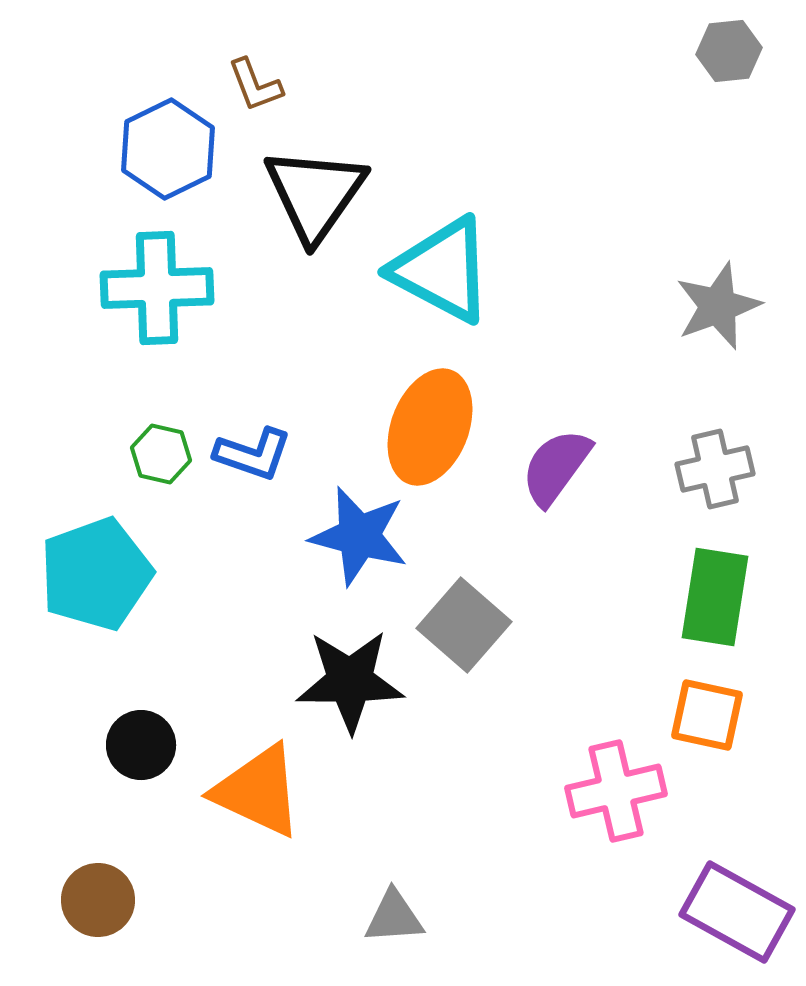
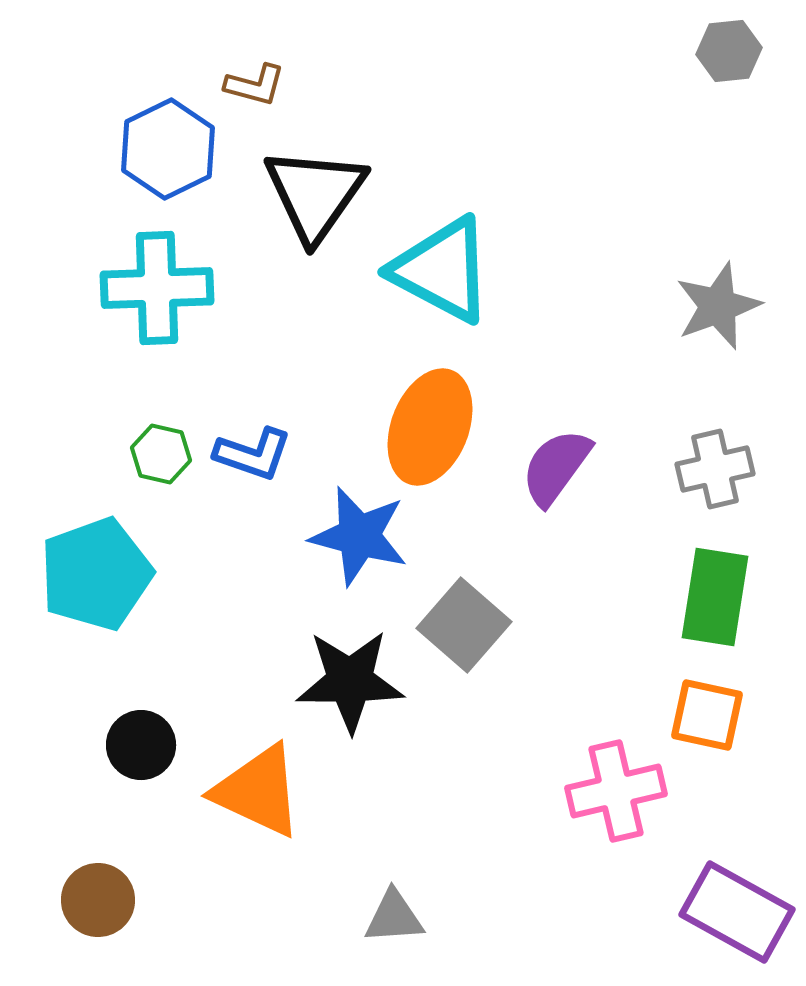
brown L-shape: rotated 54 degrees counterclockwise
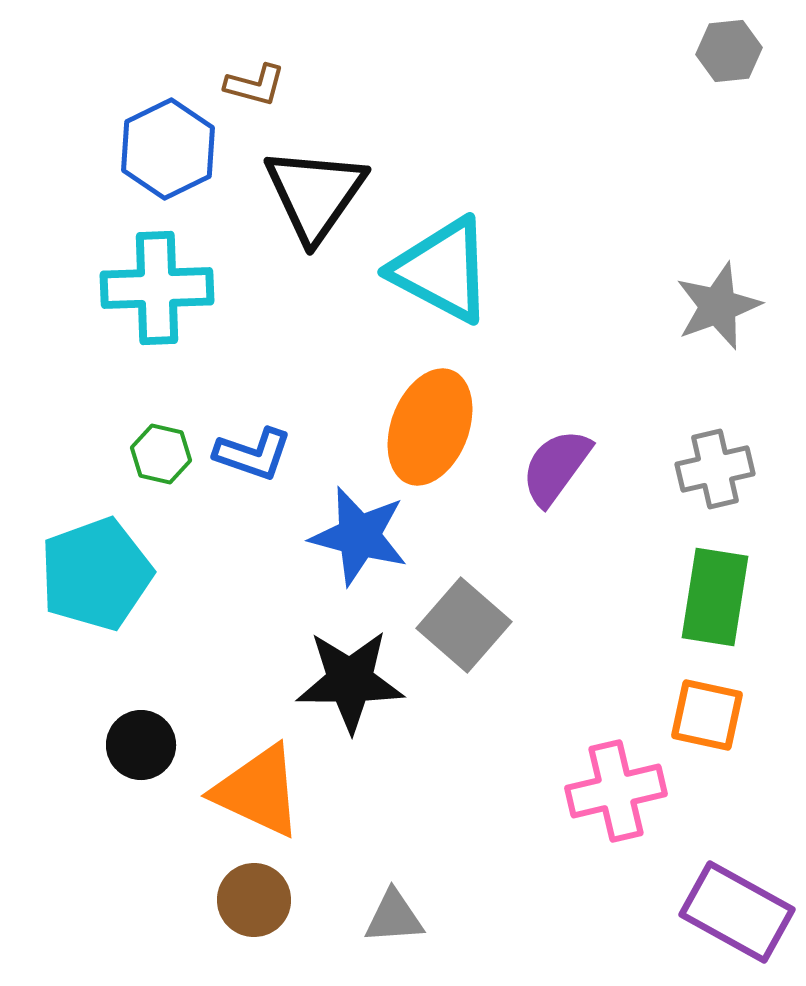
brown circle: moved 156 px right
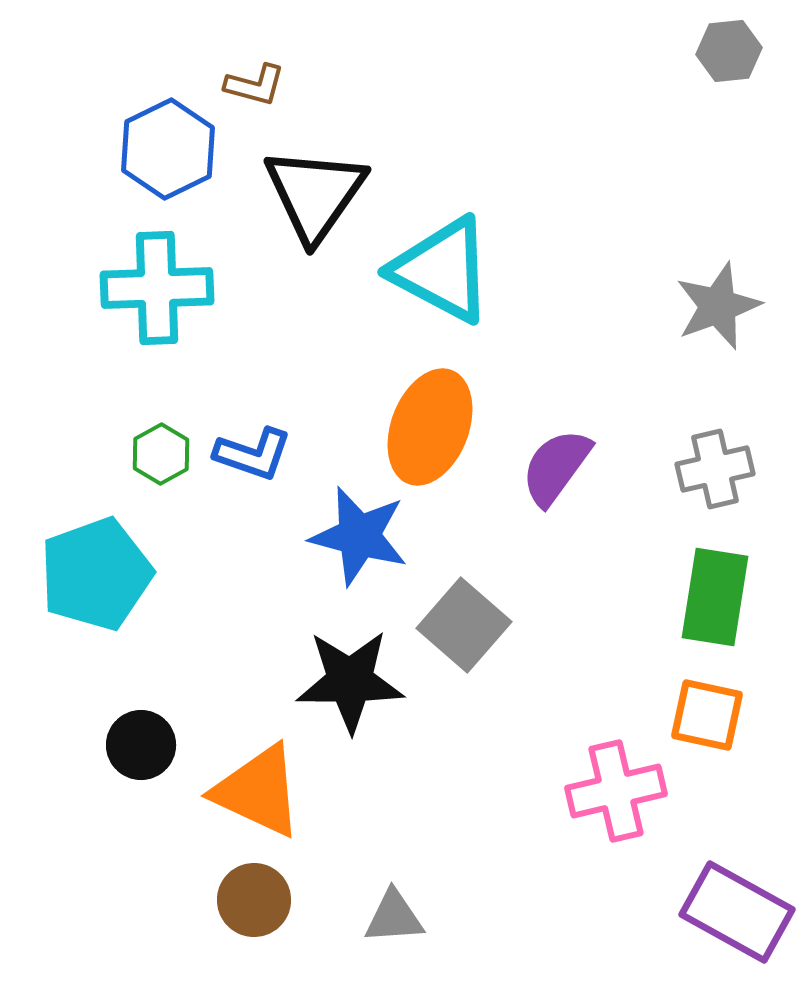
green hexagon: rotated 18 degrees clockwise
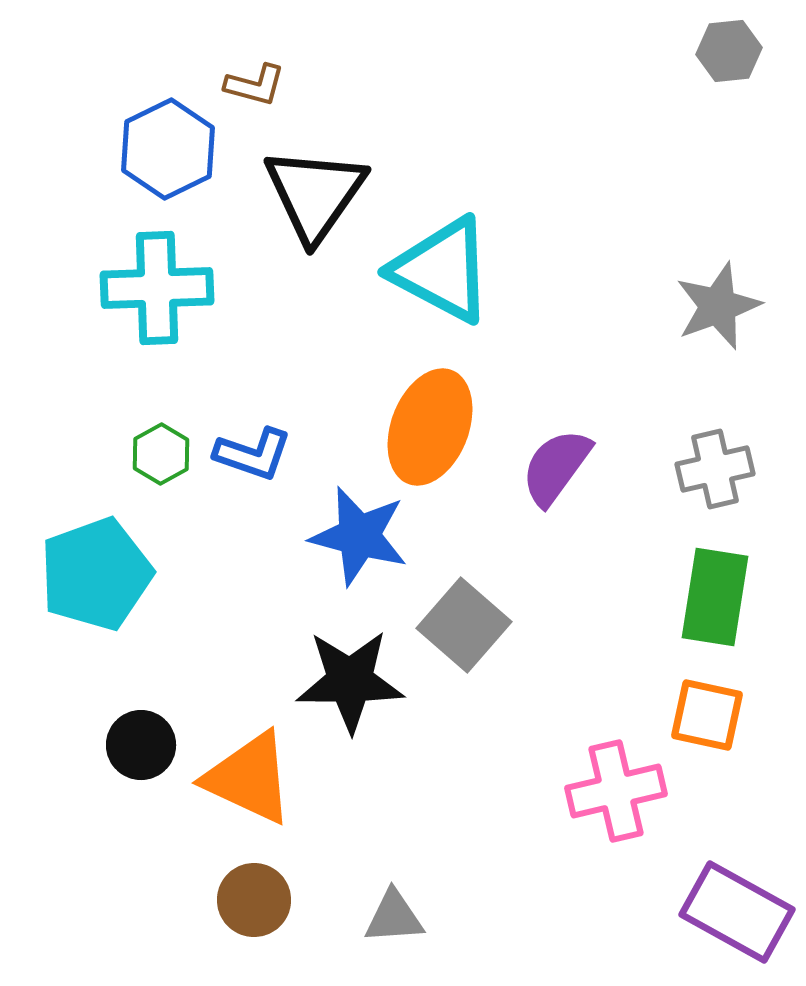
orange triangle: moved 9 px left, 13 px up
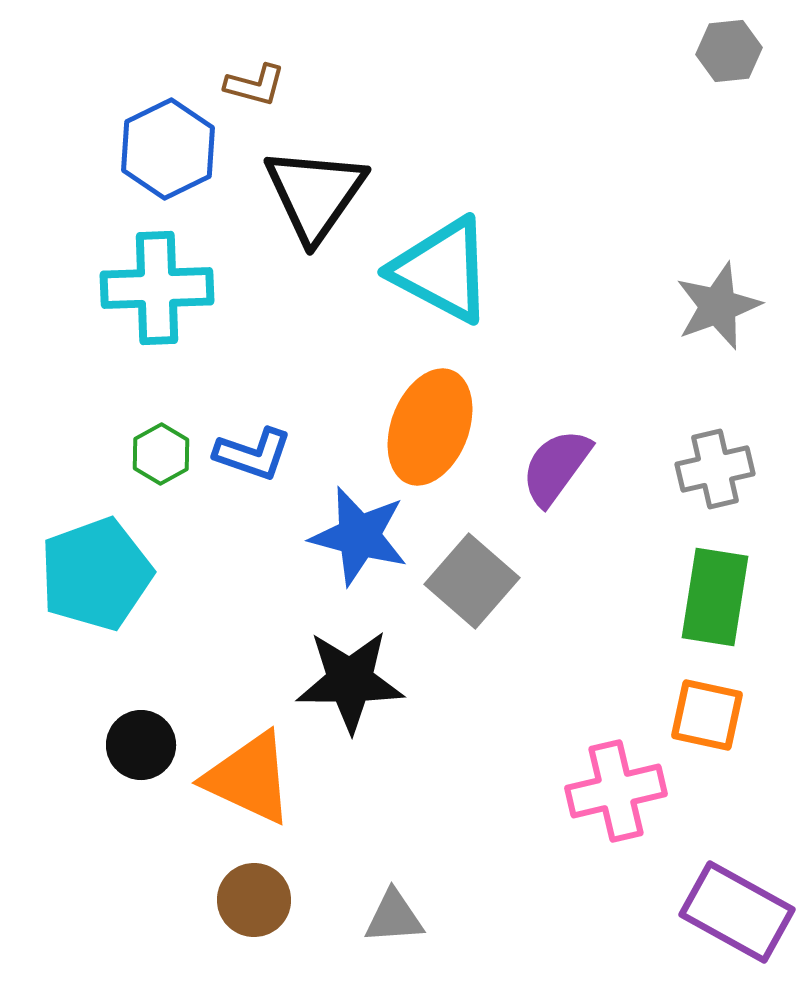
gray square: moved 8 px right, 44 px up
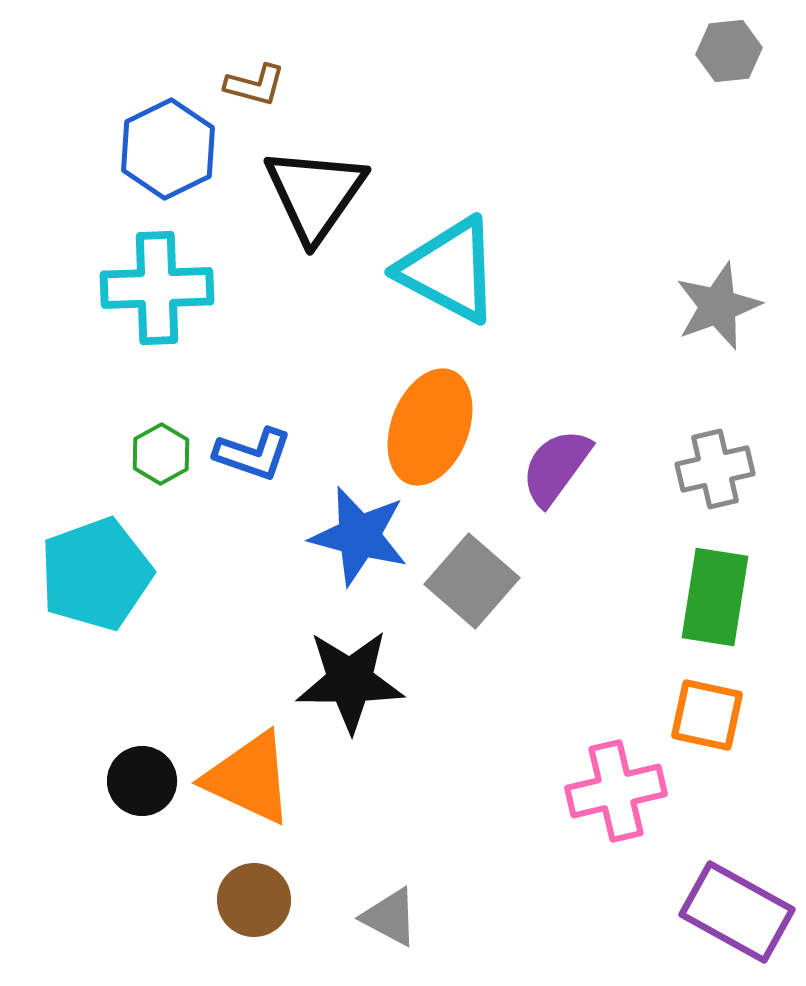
cyan triangle: moved 7 px right
black circle: moved 1 px right, 36 px down
gray triangle: moved 4 px left; rotated 32 degrees clockwise
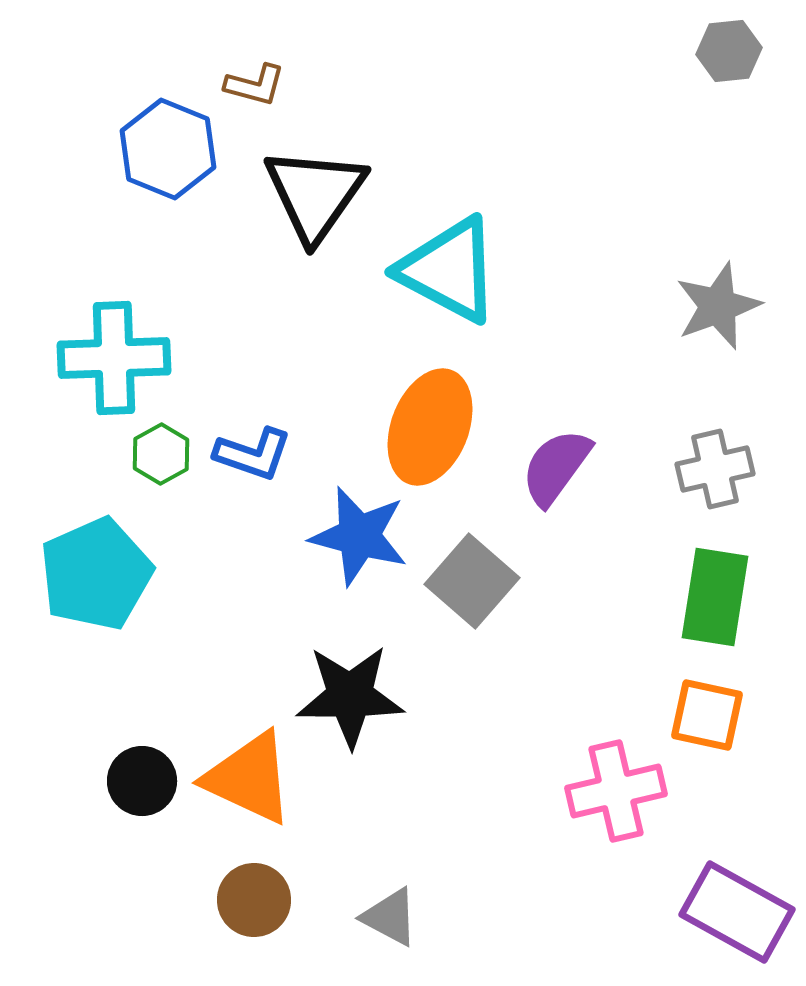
blue hexagon: rotated 12 degrees counterclockwise
cyan cross: moved 43 px left, 70 px down
cyan pentagon: rotated 4 degrees counterclockwise
black star: moved 15 px down
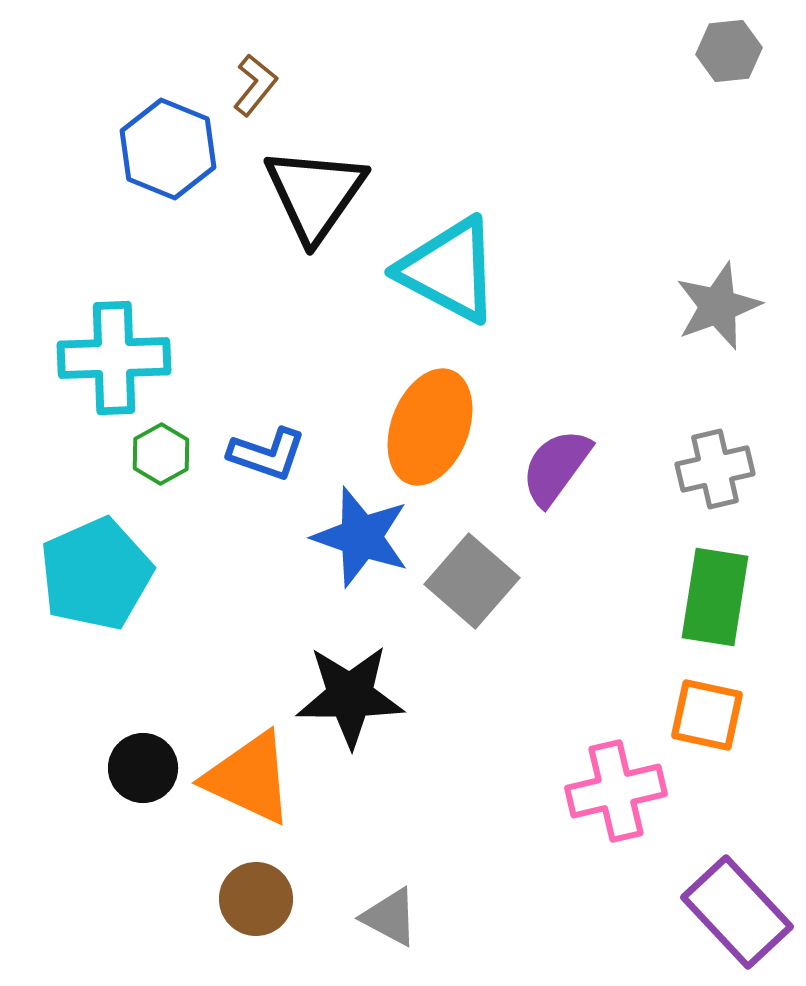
brown L-shape: rotated 66 degrees counterclockwise
blue L-shape: moved 14 px right
blue star: moved 2 px right, 1 px down; rotated 4 degrees clockwise
black circle: moved 1 px right, 13 px up
brown circle: moved 2 px right, 1 px up
purple rectangle: rotated 18 degrees clockwise
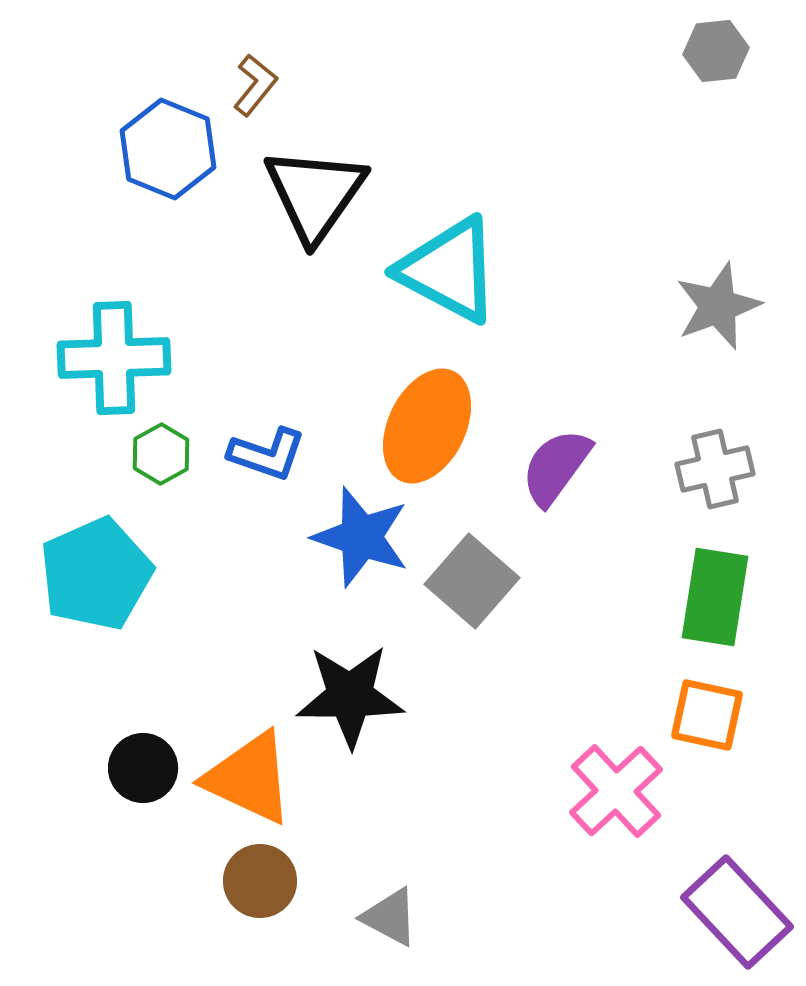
gray hexagon: moved 13 px left
orange ellipse: moved 3 px left, 1 px up; rotated 5 degrees clockwise
pink cross: rotated 30 degrees counterclockwise
brown circle: moved 4 px right, 18 px up
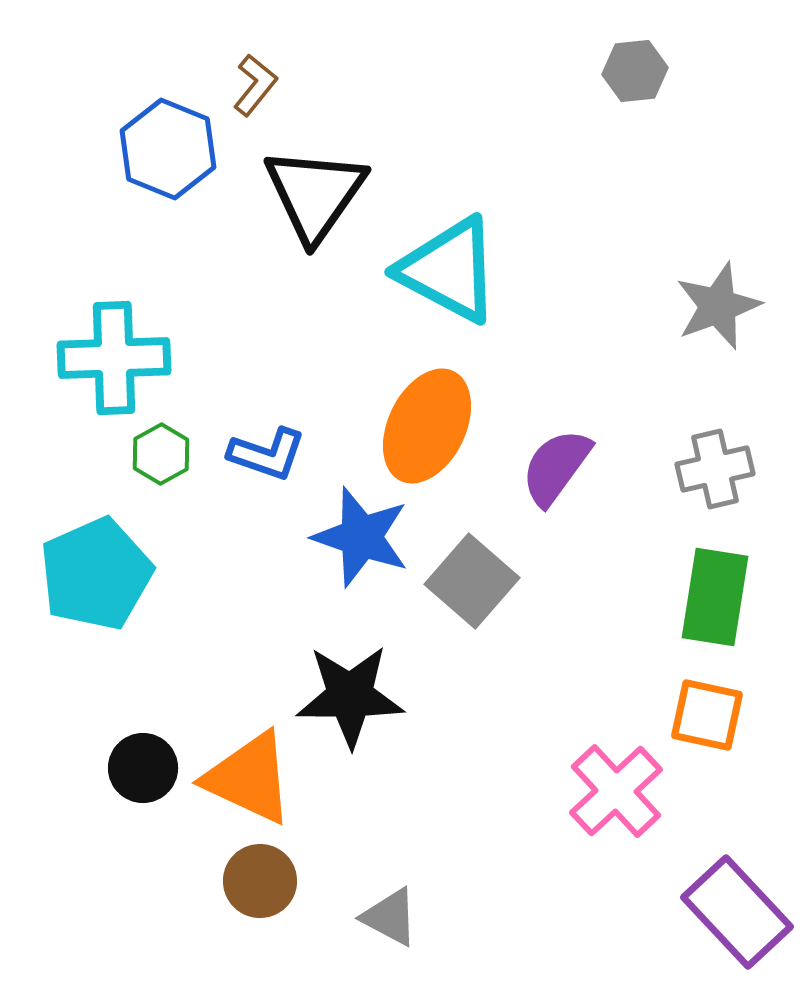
gray hexagon: moved 81 px left, 20 px down
